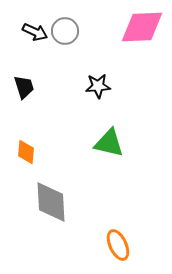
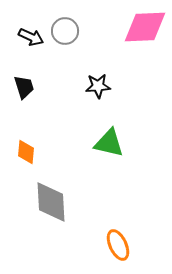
pink diamond: moved 3 px right
black arrow: moved 4 px left, 5 px down
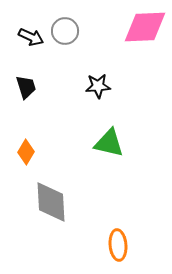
black trapezoid: moved 2 px right
orange diamond: rotated 25 degrees clockwise
orange ellipse: rotated 20 degrees clockwise
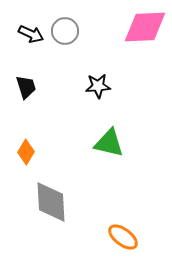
black arrow: moved 3 px up
orange ellipse: moved 5 px right, 8 px up; rotated 48 degrees counterclockwise
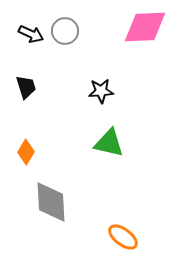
black star: moved 3 px right, 5 px down
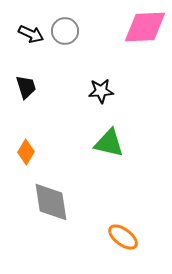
gray diamond: rotated 6 degrees counterclockwise
